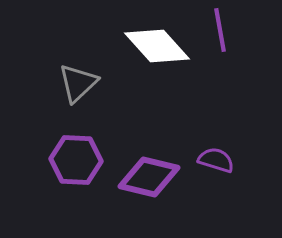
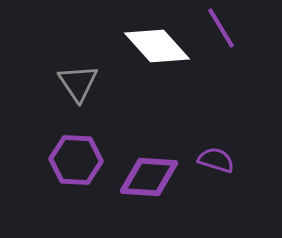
purple line: moved 1 px right, 2 px up; rotated 21 degrees counterclockwise
gray triangle: rotated 21 degrees counterclockwise
purple diamond: rotated 10 degrees counterclockwise
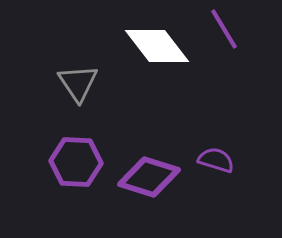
purple line: moved 3 px right, 1 px down
white diamond: rotated 4 degrees clockwise
purple hexagon: moved 2 px down
purple diamond: rotated 14 degrees clockwise
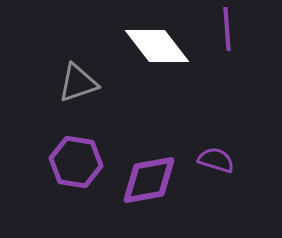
purple line: moved 3 px right; rotated 27 degrees clockwise
gray triangle: rotated 45 degrees clockwise
purple hexagon: rotated 6 degrees clockwise
purple diamond: moved 3 px down; rotated 28 degrees counterclockwise
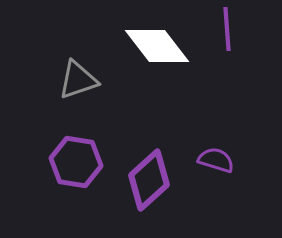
gray triangle: moved 3 px up
purple diamond: rotated 32 degrees counterclockwise
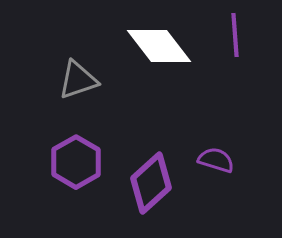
purple line: moved 8 px right, 6 px down
white diamond: moved 2 px right
purple hexagon: rotated 21 degrees clockwise
purple diamond: moved 2 px right, 3 px down
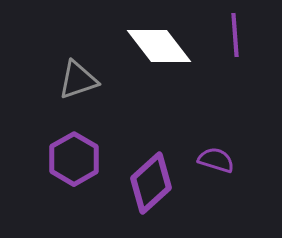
purple hexagon: moved 2 px left, 3 px up
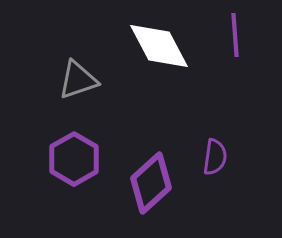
white diamond: rotated 10 degrees clockwise
purple semicircle: moved 1 px left, 3 px up; rotated 81 degrees clockwise
